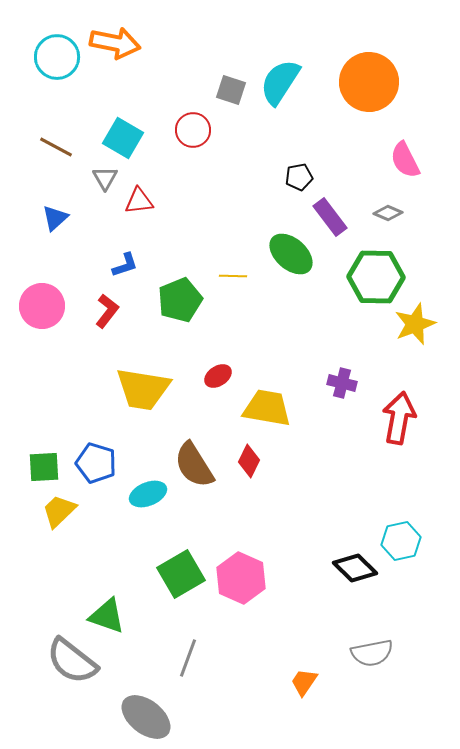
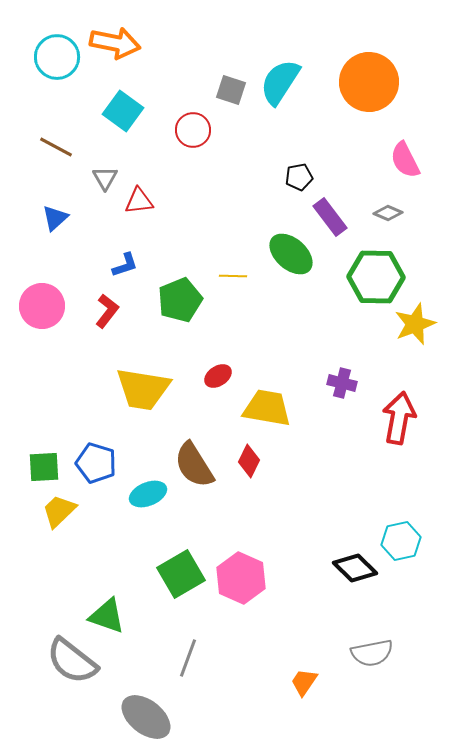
cyan square at (123, 138): moved 27 px up; rotated 6 degrees clockwise
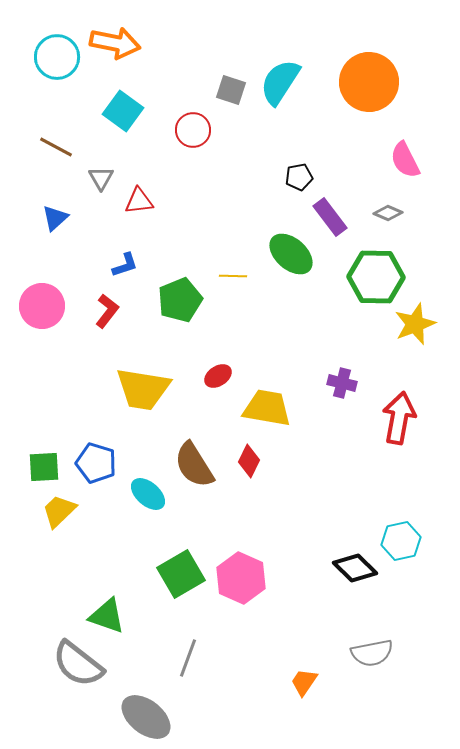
gray triangle at (105, 178): moved 4 px left
cyan ellipse at (148, 494): rotated 63 degrees clockwise
gray semicircle at (72, 661): moved 6 px right, 3 px down
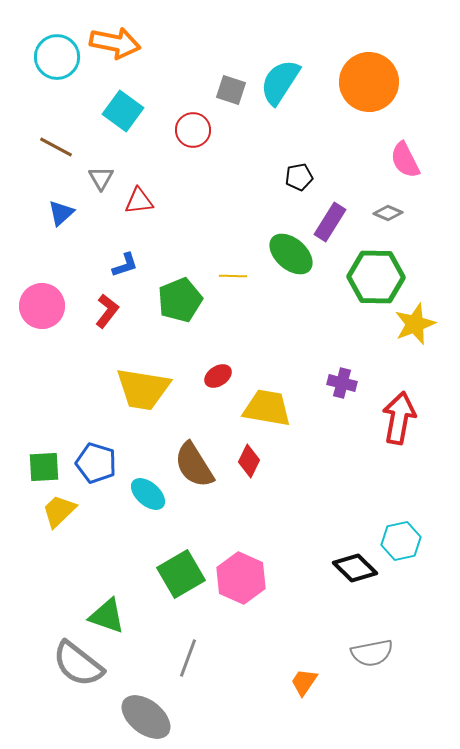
purple rectangle at (330, 217): moved 5 px down; rotated 69 degrees clockwise
blue triangle at (55, 218): moved 6 px right, 5 px up
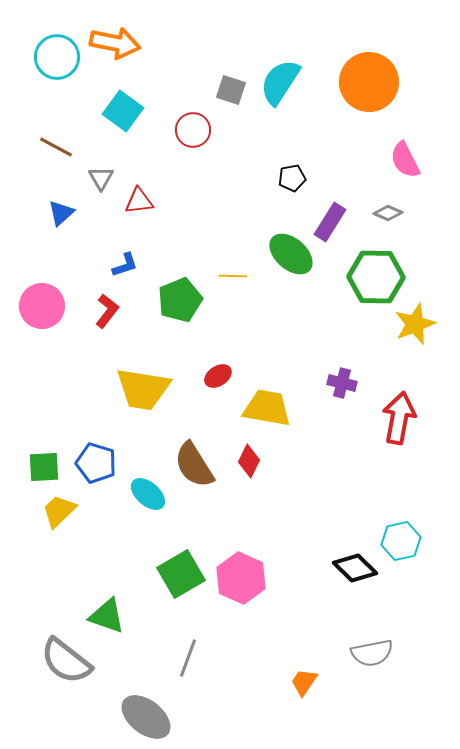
black pentagon at (299, 177): moved 7 px left, 1 px down
gray semicircle at (78, 664): moved 12 px left, 3 px up
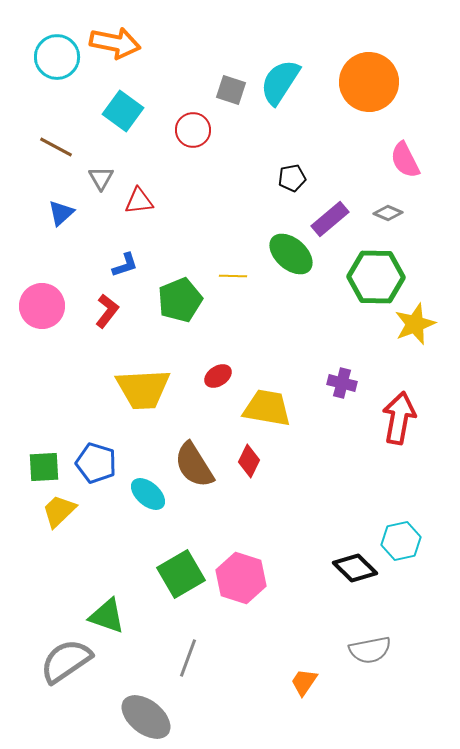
purple rectangle at (330, 222): moved 3 px up; rotated 18 degrees clockwise
yellow trapezoid at (143, 389): rotated 12 degrees counterclockwise
pink hexagon at (241, 578): rotated 6 degrees counterclockwise
gray semicircle at (372, 653): moved 2 px left, 3 px up
gray semicircle at (66, 661): rotated 108 degrees clockwise
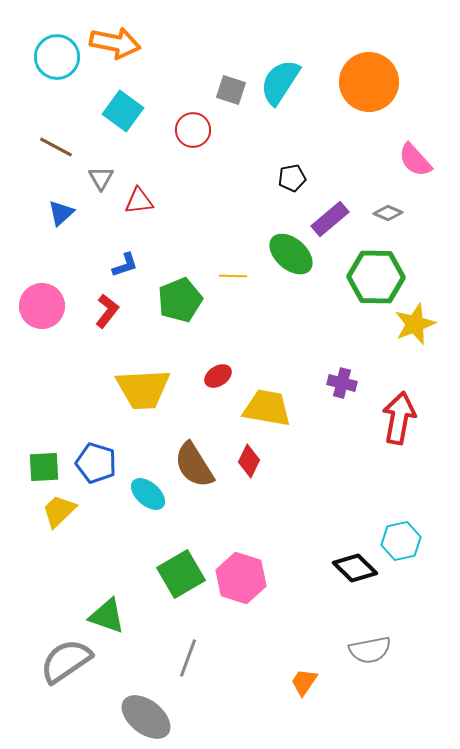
pink semicircle at (405, 160): moved 10 px right; rotated 15 degrees counterclockwise
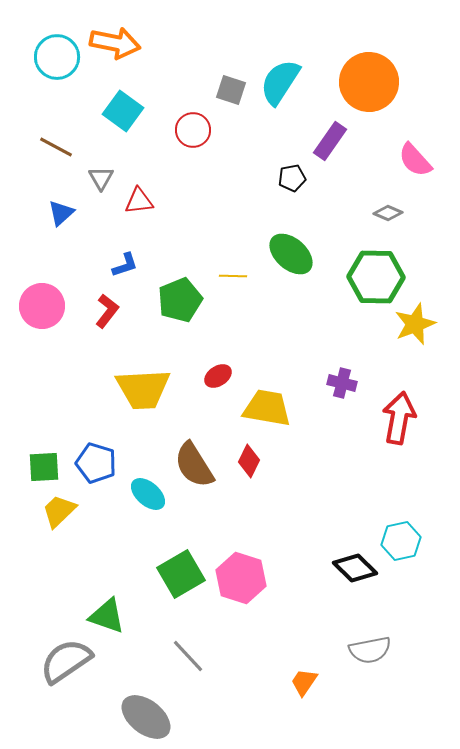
purple rectangle at (330, 219): moved 78 px up; rotated 15 degrees counterclockwise
gray line at (188, 658): moved 2 px up; rotated 63 degrees counterclockwise
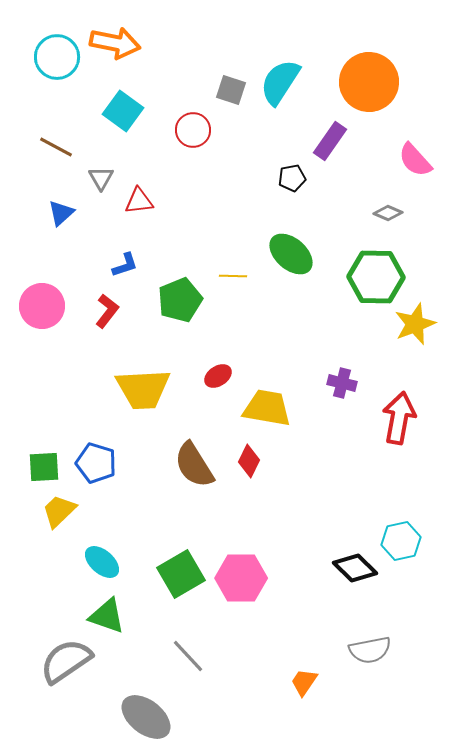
cyan ellipse at (148, 494): moved 46 px left, 68 px down
pink hexagon at (241, 578): rotated 18 degrees counterclockwise
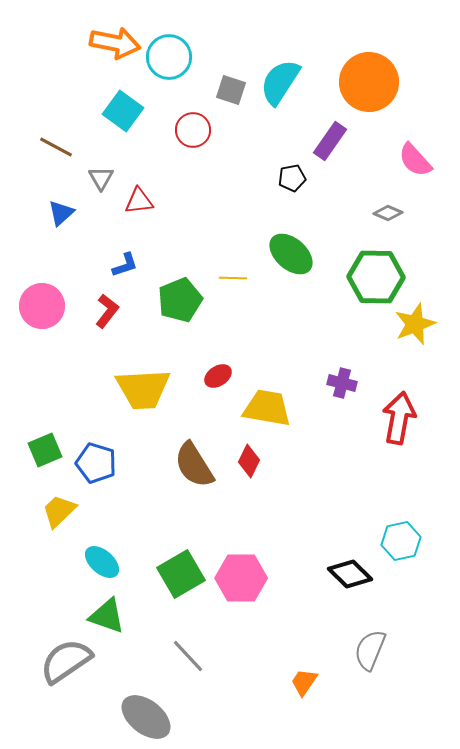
cyan circle at (57, 57): moved 112 px right
yellow line at (233, 276): moved 2 px down
green square at (44, 467): moved 1 px right, 17 px up; rotated 20 degrees counterclockwise
black diamond at (355, 568): moved 5 px left, 6 px down
gray semicircle at (370, 650): rotated 123 degrees clockwise
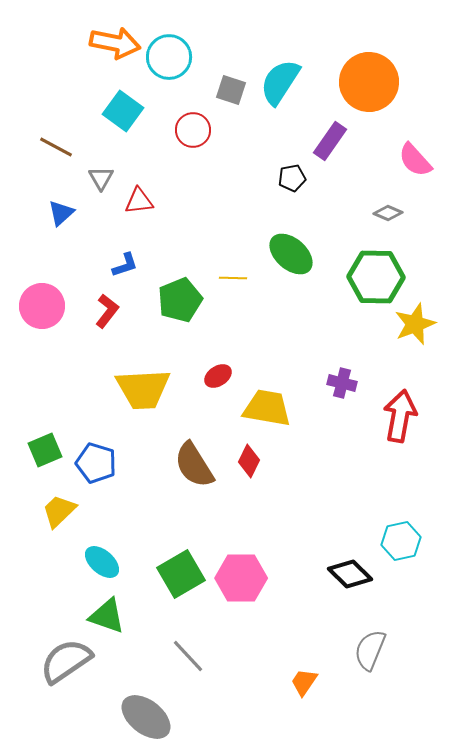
red arrow at (399, 418): moved 1 px right, 2 px up
